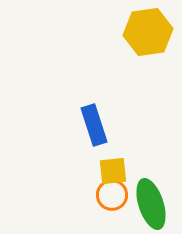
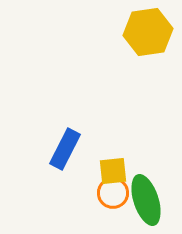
blue rectangle: moved 29 px left, 24 px down; rotated 45 degrees clockwise
orange circle: moved 1 px right, 2 px up
green ellipse: moved 5 px left, 4 px up
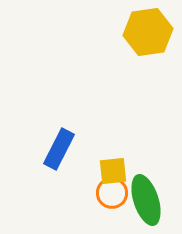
blue rectangle: moved 6 px left
orange circle: moved 1 px left
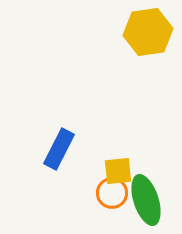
yellow square: moved 5 px right
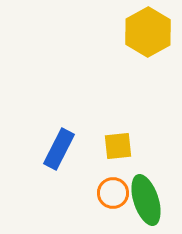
yellow hexagon: rotated 21 degrees counterclockwise
yellow square: moved 25 px up
orange circle: moved 1 px right
